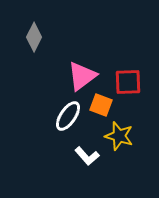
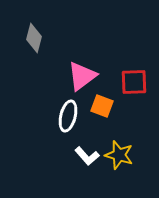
gray diamond: moved 1 px down; rotated 12 degrees counterclockwise
red square: moved 6 px right
orange square: moved 1 px right, 1 px down
white ellipse: rotated 20 degrees counterclockwise
yellow star: moved 19 px down
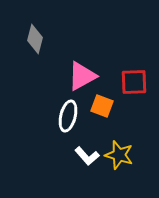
gray diamond: moved 1 px right, 1 px down
pink triangle: rotated 8 degrees clockwise
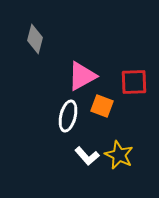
yellow star: rotated 8 degrees clockwise
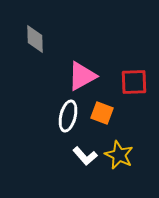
gray diamond: rotated 16 degrees counterclockwise
orange square: moved 7 px down
white L-shape: moved 2 px left
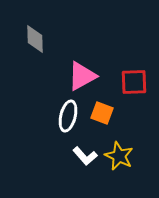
yellow star: moved 1 px down
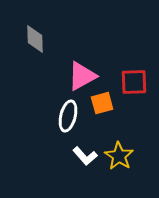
orange square: moved 10 px up; rotated 35 degrees counterclockwise
yellow star: rotated 8 degrees clockwise
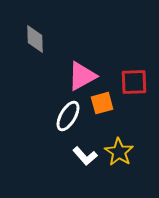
white ellipse: rotated 16 degrees clockwise
yellow star: moved 4 px up
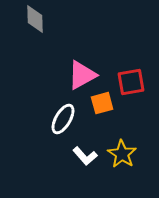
gray diamond: moved 20 px up
pink triangle: moved 1 px up
red square: moved 3 px left; rotated 8 degrees counterclockwise
white ellipse: moved 5 px left, 3 px down
yellow star: moved 3 px right, 2 px down
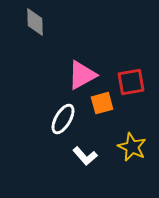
gray diamond: moved 3 px down
yellow star: moved 10 px right, 7 px up; rotated 8 degrees counterclockwise
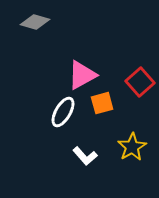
gray diamond: rotated 72 degrees counterclockwise
red square: moved 9 px right; rotated 32 degrees counterclockwise
white ellipse: moved 7 px up
yellow star: rotated 16 degrees clockwise
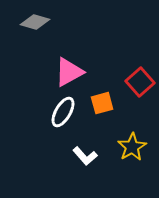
pink triangle: moved 13 px left, 3 px up
